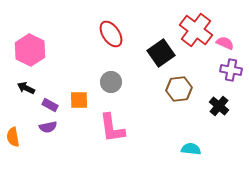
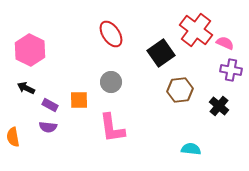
brown hexagon: moved 1 px right, 1 px down
purple semicircle: rotated 18 degrees clockwise
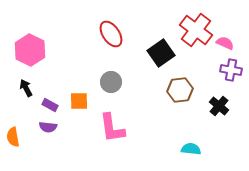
black arrow: rotated 36 degrees clockwise
orange square: moved 1 px down
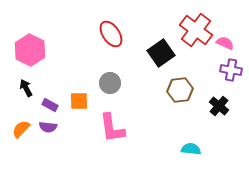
gray circle: moved 1 px left, 1 px down
orange semicircle: moved 8 px right, 8 px up; rotated 54 degrees clockwise
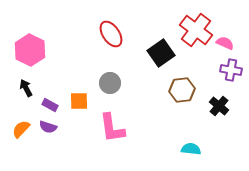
brown hexagon: moved 2 px right
purple semicircle: rotated 12 degrees clockwise
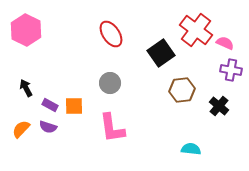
pink hexagon: moved 4 px left, 20 px up
orange square: moved 5 px left, 5 px down
